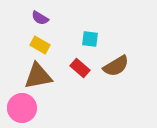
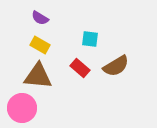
brown triangle: rotated 16 degrees clockwise
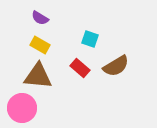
cyan square: rotated 12 degrees clockwise
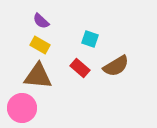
purple semicircle: moved 1 px right, 3 px down; rotated 12 degrees clockwise
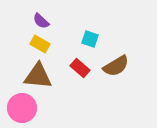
yellow rectangle: moved 1 px up
